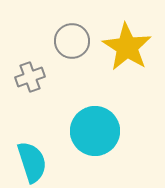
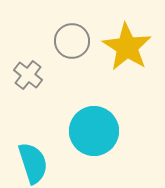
gray cross: moved 2 px left, 2 px up; rotated 32 degrees counterclockwise
cyan circle: moved 1 px left
cyan semicircle: moved 1 px right, 1 px down
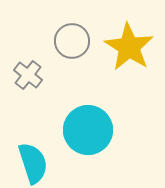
yellow star: moved 2 px right
cyan circle: moved 6 px left, 1 px up
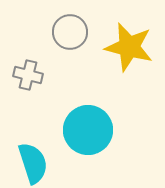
gray circle: moved 2 px left, 9 px up
yellow star: rotated 18 degrees counterclockwise
gray cross: rotated 24 degrees counterclockwise
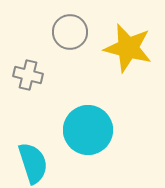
yellow star: moved 1 px left, 1 px down
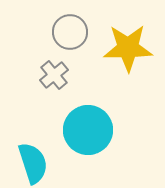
yellow star: rotated 15 degrees counterclockwise
gray cross: moved 26 px right; rotated 36 degrees clockwise
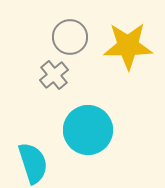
gray circle: moved 5 px down
yellow star: moved 2 px up
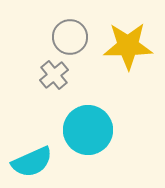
cyan semicircle: moved 1 px left, 1 px up; rotated 84 degrees clockwise
